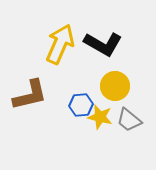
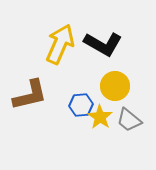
yellow star: rotated 20 degrees clockwise
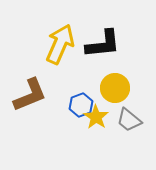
black L-shape: rotated 36 degrees counterclockwise
yellow circle: moved 2 px down
brown L-shape: rotated 9 degrees counterclockwise
blue hexagon: rotated 15 degrees counterclockwise
yellow star: moved 4 px left
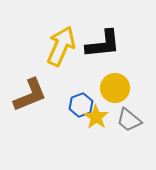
yellow arrow: moved 1 px right, 2 px down
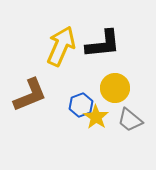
gray trapezoid: moved 1 px right
